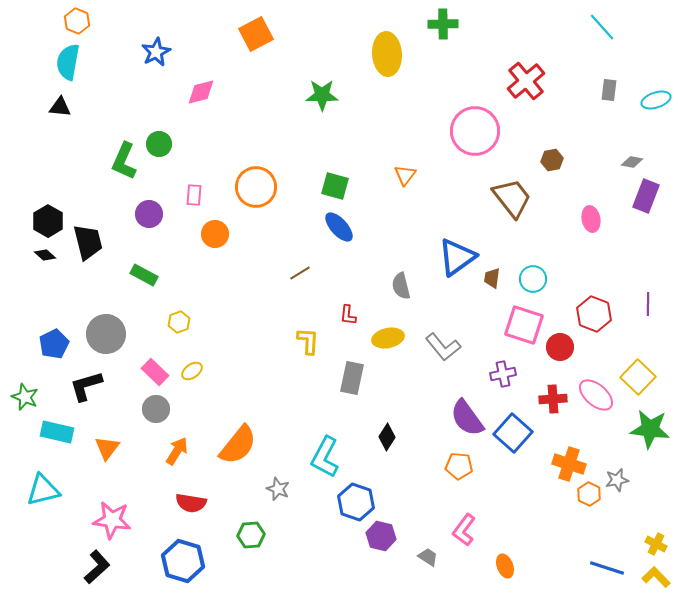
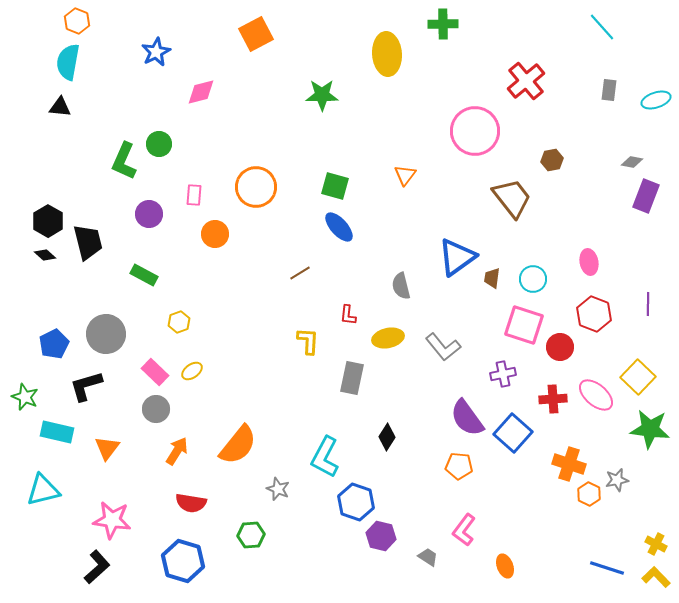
pink ellipse at (591, 219): moved 2 px left, 43 px down
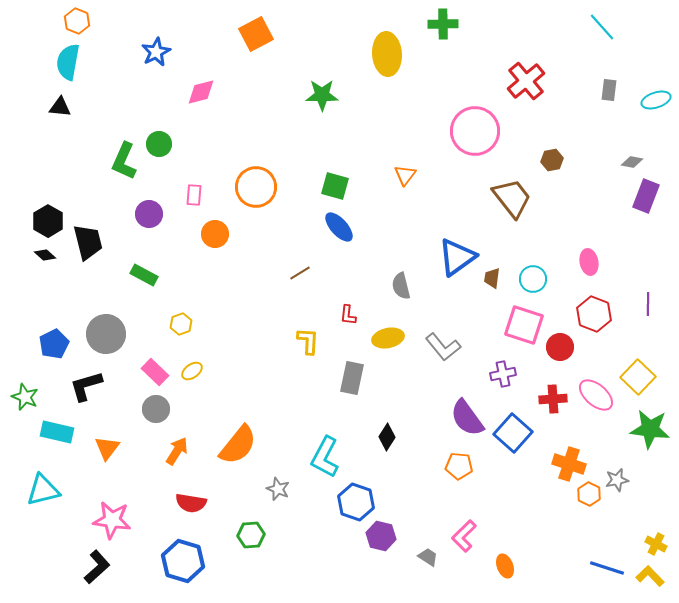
yellow hexagon at (179, 322): moved 2 px right, 2 px down
pink L-shape at (464, 530): moved 6 px down; rotated 8 degrees clockwise
yellow L-shape at (656, 577): moved 6 px left, 1 px up
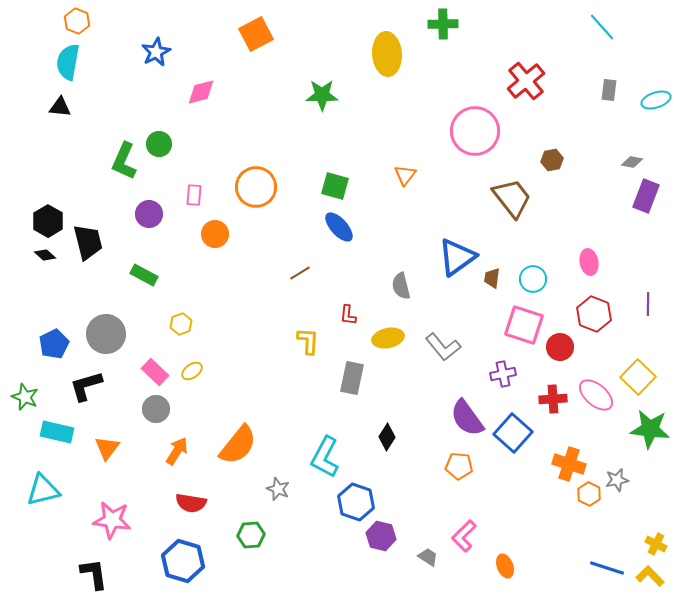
black L-shape at (97, 567): moved 3 px left, 7 px down; rotated 56 degrees counterclockwise
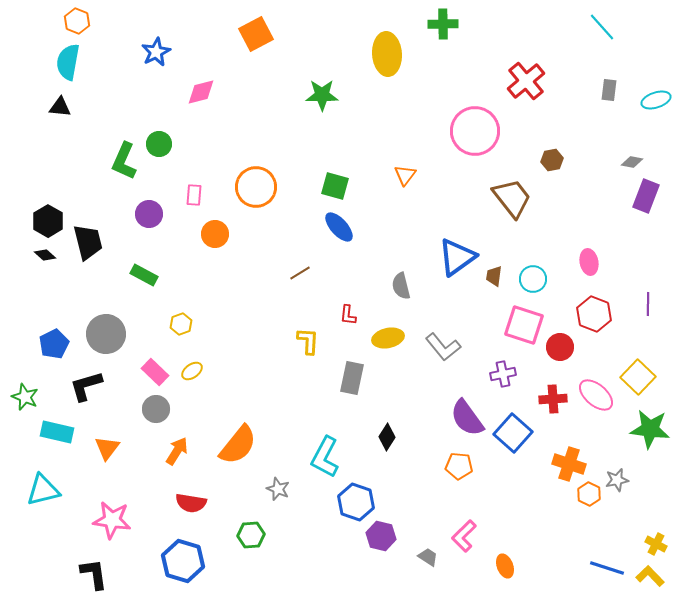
brown trapezoid at (492, 278): moved 2 px right, 2 px up
